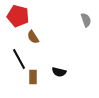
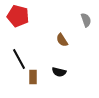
brown semicircle: moved 29 px right, 3 px down
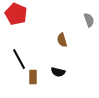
red pentagon: moved 2 px left, 2 px up; rotated 10 degrees clockwise
gray semicircle: moved 3 px right
brown semicircle: rotated 16 degrees clockwise
black semicircle: moved 1 px left
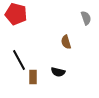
red pentagon: rotated 10 degrees counterclockwise
gray semicircle: moved 3 px left, 2 px up
brown semicircle: moved 4 px right, 2 px down
black line: moved 1 px down
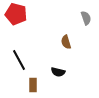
brown rectangle: moved 8 px down
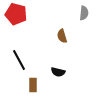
gray semicircle: moved 2 px left, 5 px up; rotated 24 degrees clockwise
brown semicircle: moved 4 px left, 6 px up
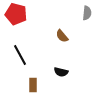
gray semicircle: moved 3 px right
brown semicircle: rotated 24 degrees counterclockwise
black line: moved 1 px right, 5 px up
black semicircle: moved 3 px right
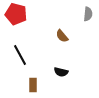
gray semicircle: moved 1 px right, 1 px down
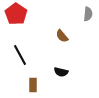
red pentagon: rotated 20 degrees clockwise
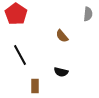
brown rectangle: moved 2 px right, 1 px down
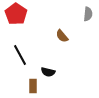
black semicircle: moved 13 px left
brown rectangle: moved 2 px left
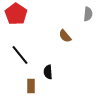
brown semicircle: moved 3 px right
black line: rotated 10 degrees counterclockwise
black semicircle: rotated 72 degrees clockwise
brown rectangle: moved 2 px left
